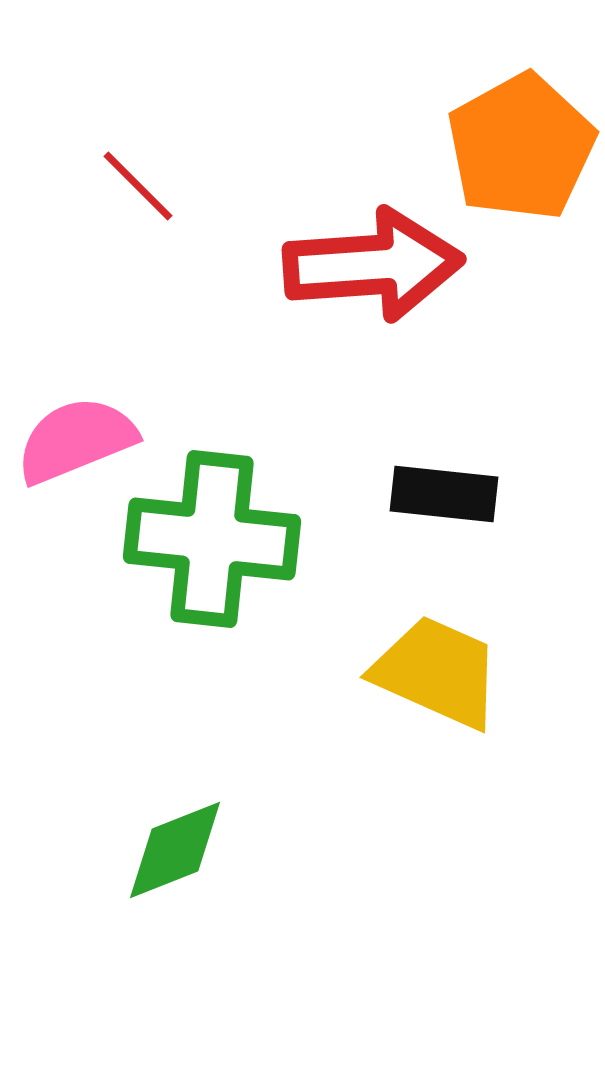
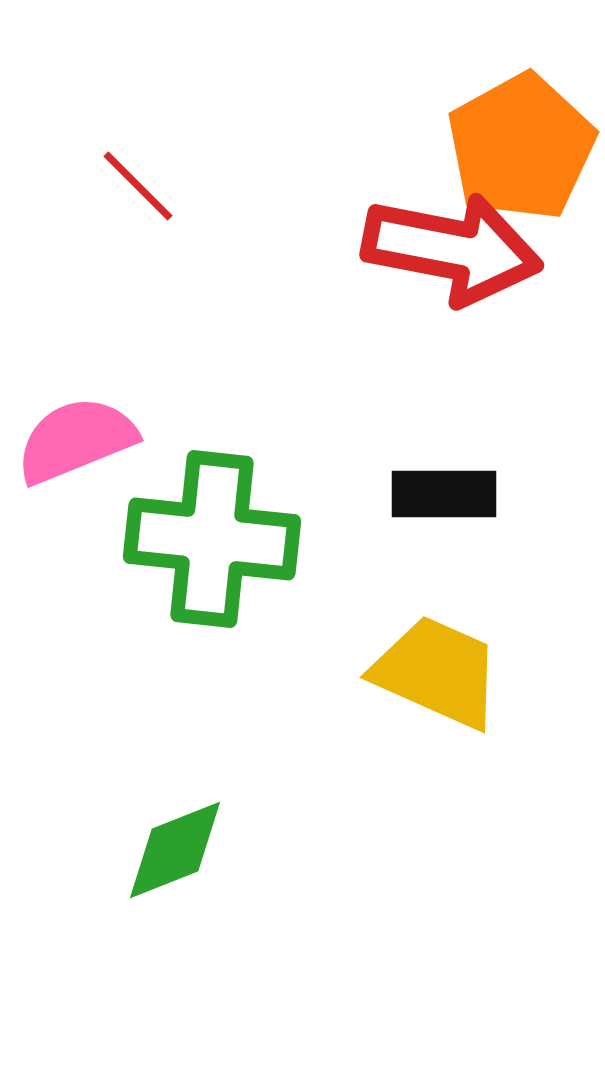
red arrow: moved 79 px right, 16 px up; rotated 15 degrees clockwise
black rectangle: rotated 6 degrees counterclockwise
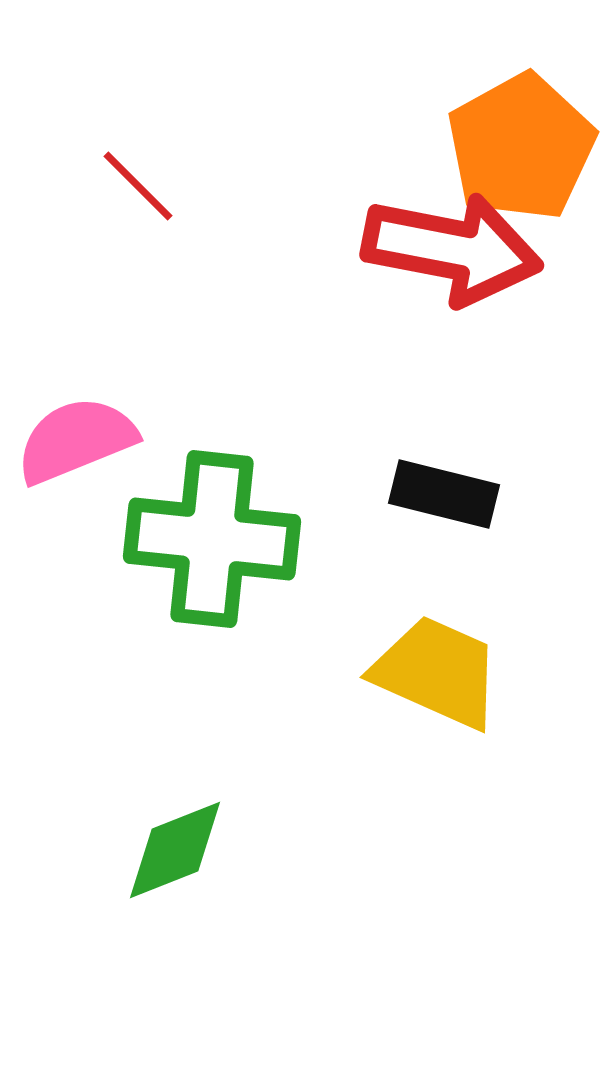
black rectangle: rotated 14 degrees clockwise
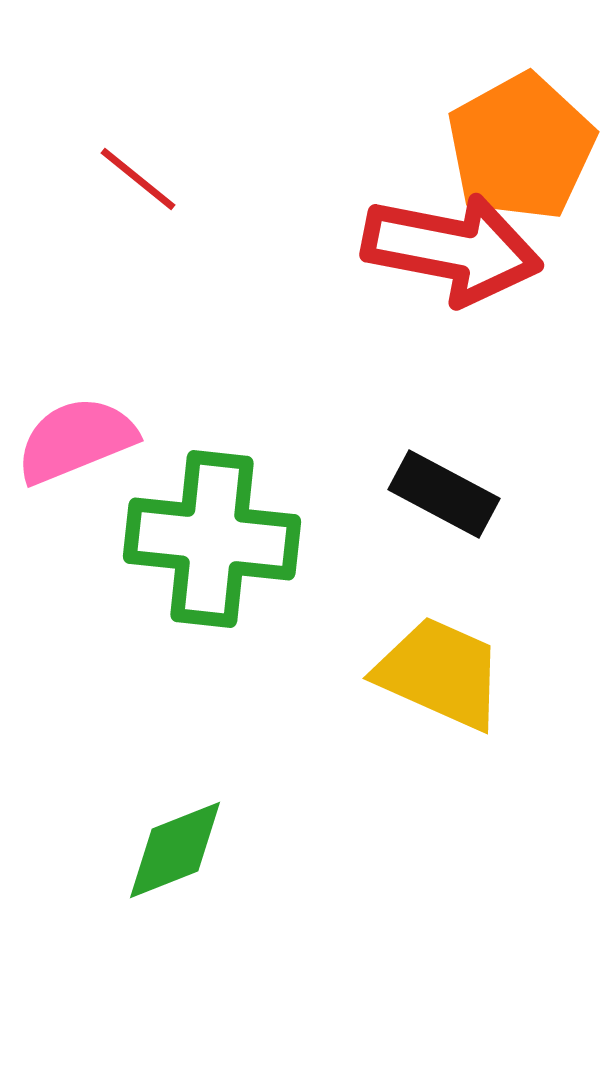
red line: moved 7 px up; rotated 6 degrees counterclockwise
black rectangle: rotated 14 degrees clockwise
yellow trapezoid: moved 3 px right, 1 px down
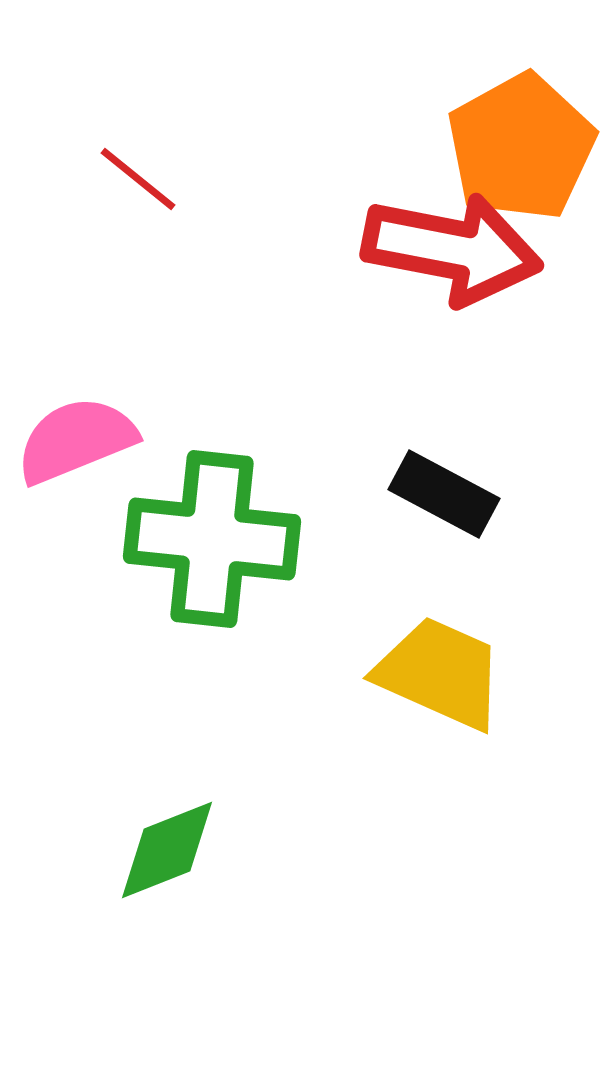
green diamond: moved 8 px left
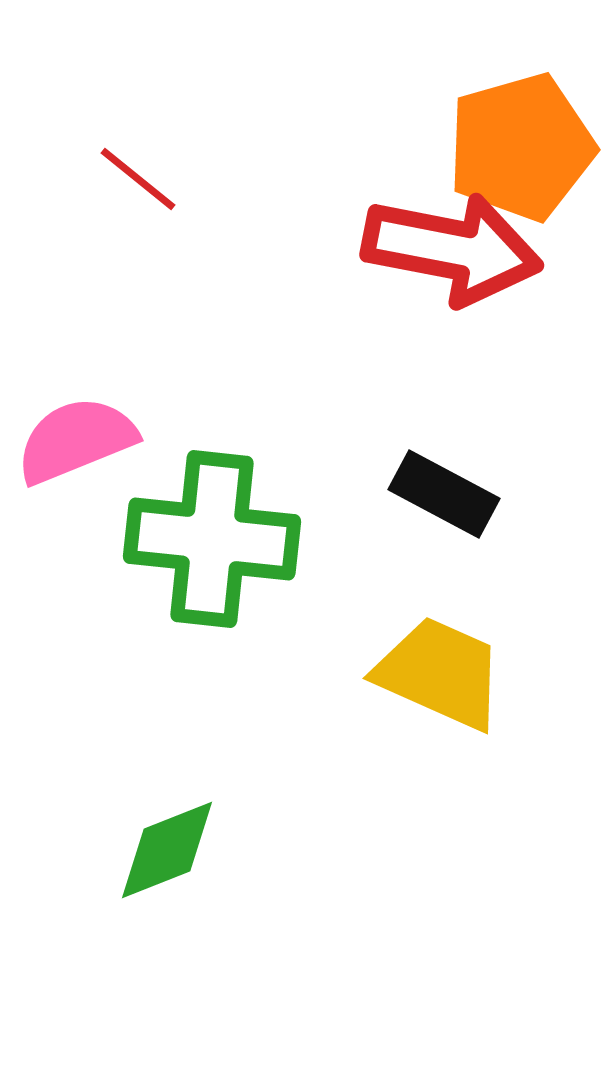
orange pentagon: rotated 13 degrees clockwise
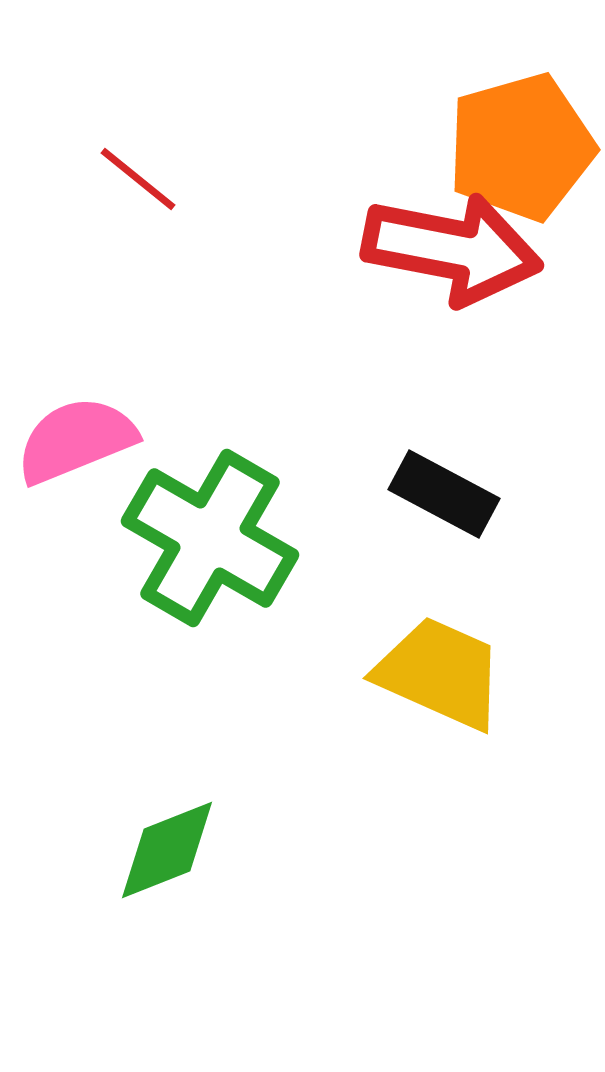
green cross: moved 2 px left, 1 px up; rotated 24 degrees clockwise
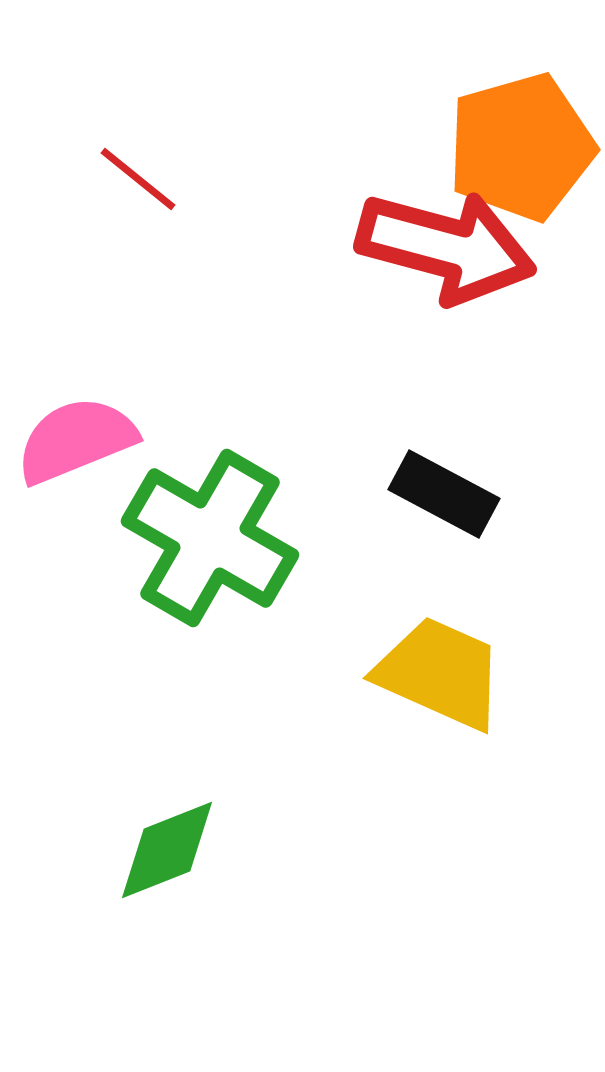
red arrow: moved 6 px left, 2 px up; rotated 4 degrees clockwise
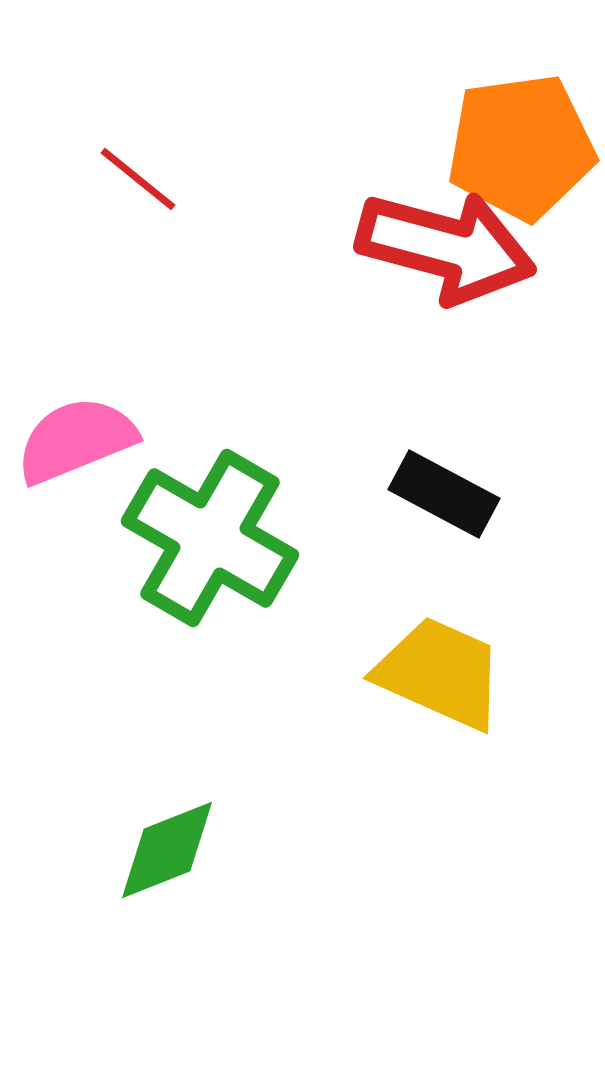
orange pentagon: rotated 8 degrees clockwise
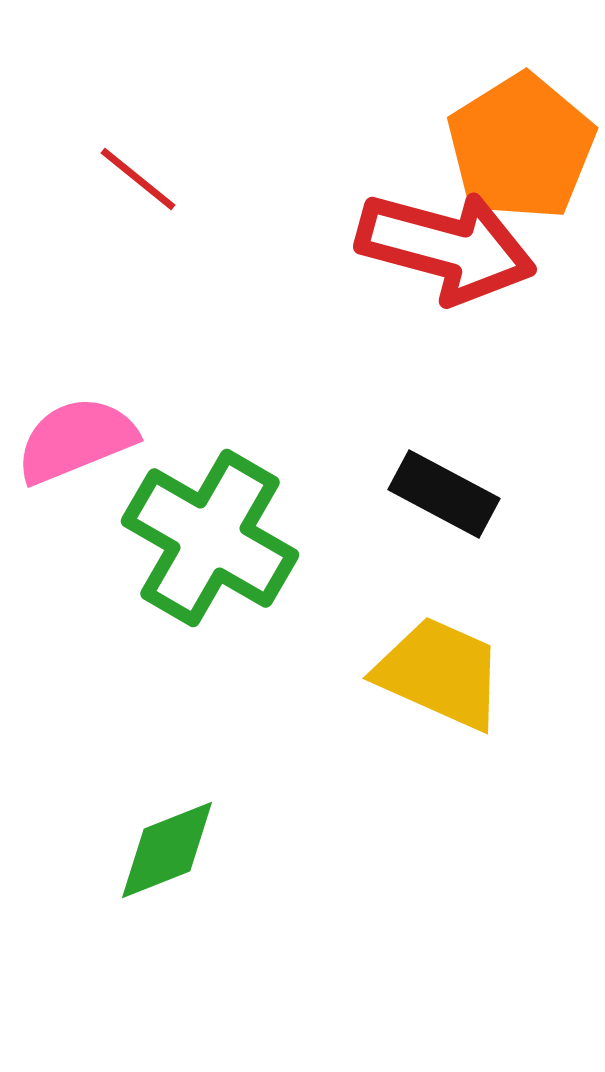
orange pentagon: rotated 24 degrees counterclockwise
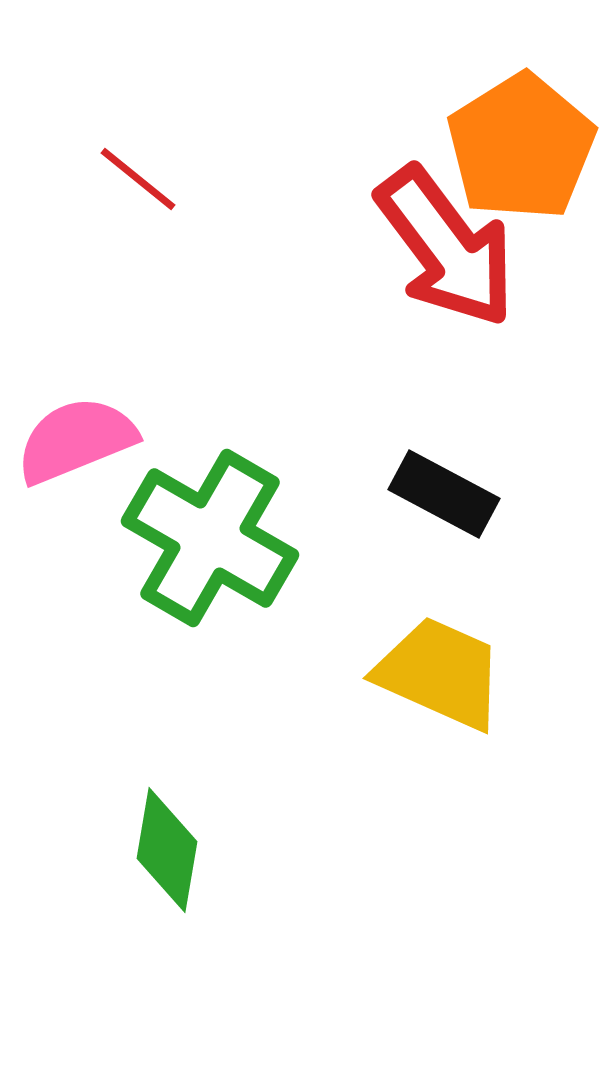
red arrow: rotated 38 degrees clockwise
green diamond: rotated 59 degrees counterclockwise
